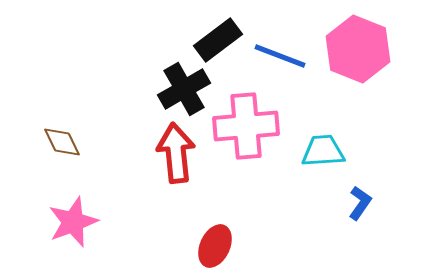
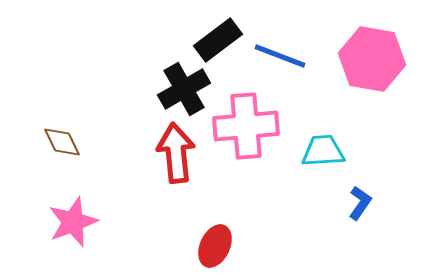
pink hexagon: moved 14 px right, 10 px down; rotated 12 degrees counterclockwise
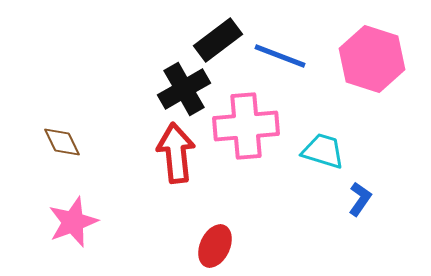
pink hexagon: rotated 8 degrees clockwise
cyan trapezoid: rotated 21 degrees clockwise
blue L-shape: moved 4 px up
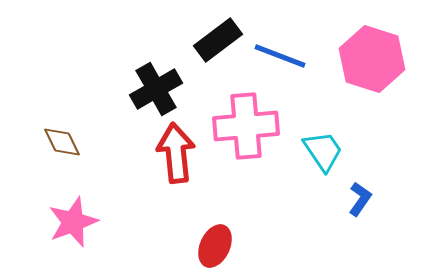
black cross: moved 28 px left
cyan trapezoid: rotated 39 degrees clockwise
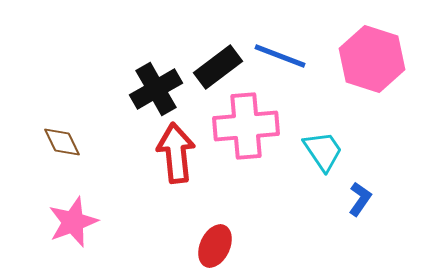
black rectangle: moved 27 px down
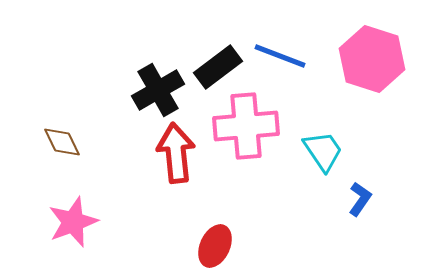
black cross: moved 2 px right, 1 px down
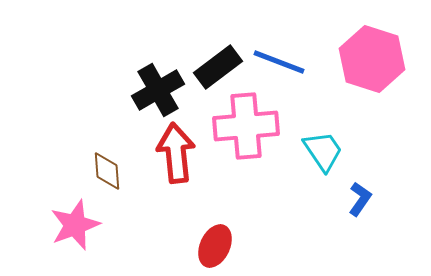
blue line: moved 1 px left, 6 px down
brown diamond: moved 45 px right, 29 px down; rotated 21 degrees clockwise
pink star: moved 2 px right, 3 px down
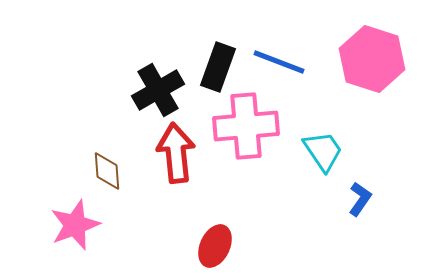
black rectangle: rotated 33 degrees counterclockwise
